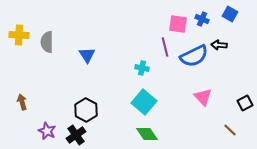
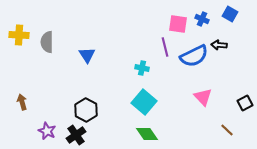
brown line: moved 3 px left
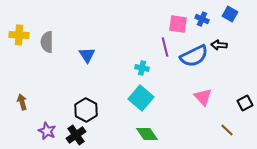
cyan square: moved 3 px left, 4 px up
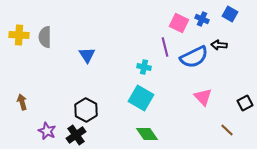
pink square: moved 1 px right, 1 px up; rotated 18 degrees clockwise
gray semicircle: moved 2 px left, 5 px up
blue semicircle: moved 1 px down
cyan cross: moved 2 px right, 1 px up
cyan square: rotated 10 degrees counterclockwise
